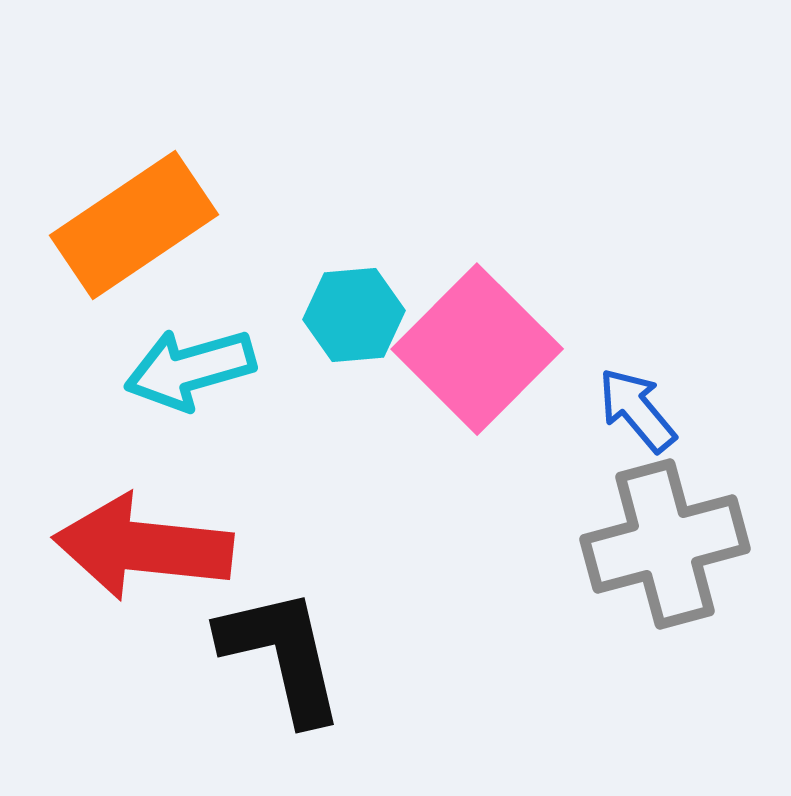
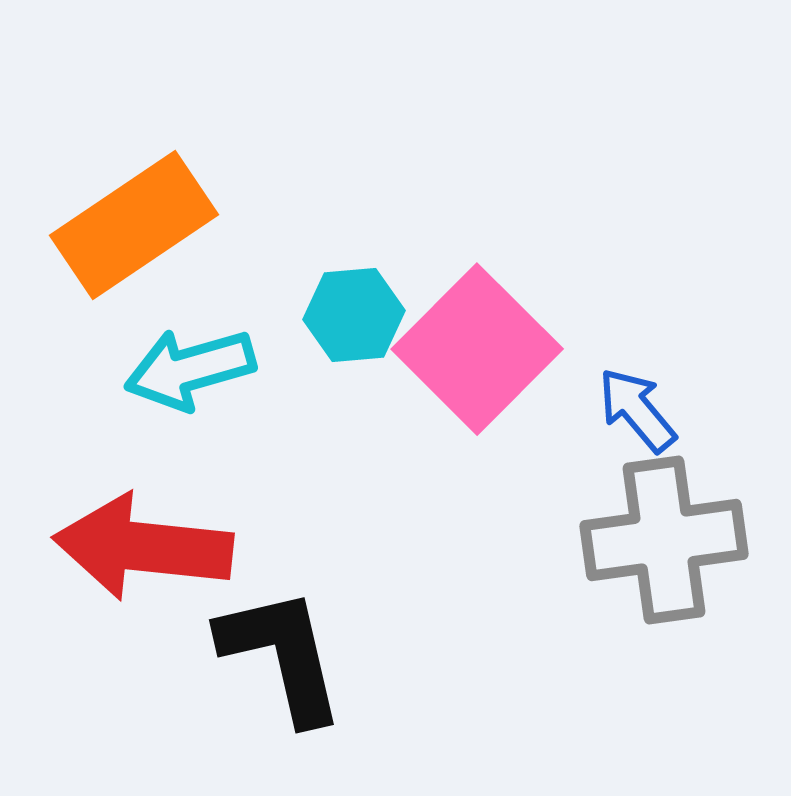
gray cross: moved 1 px left, 4 px up; rotated 7 degrees clockwise
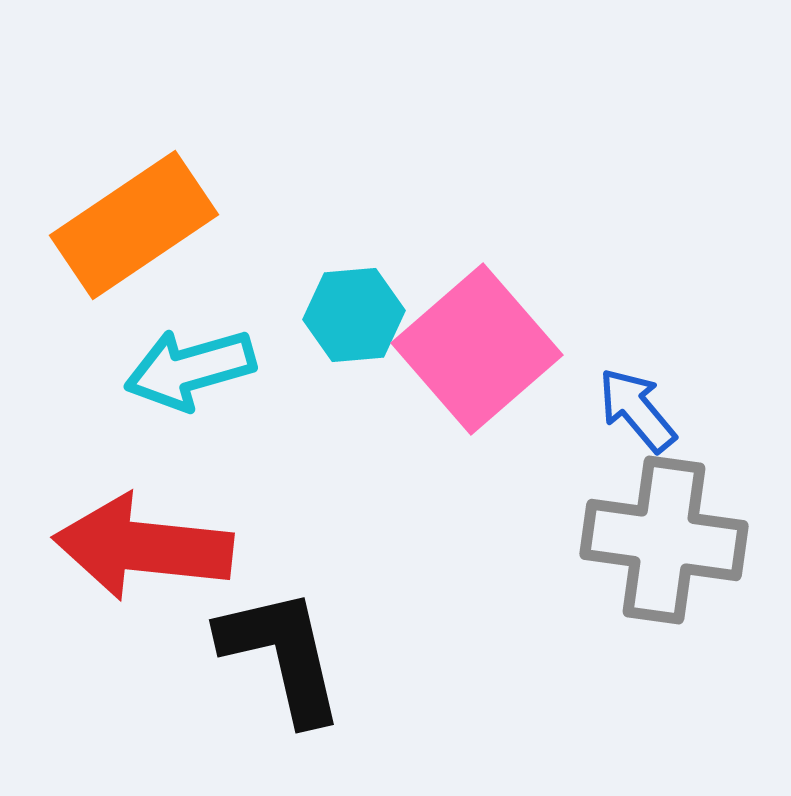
pink square: rotated 4 degrees clockwise
gray cross: rotated 16 degrees clockwise
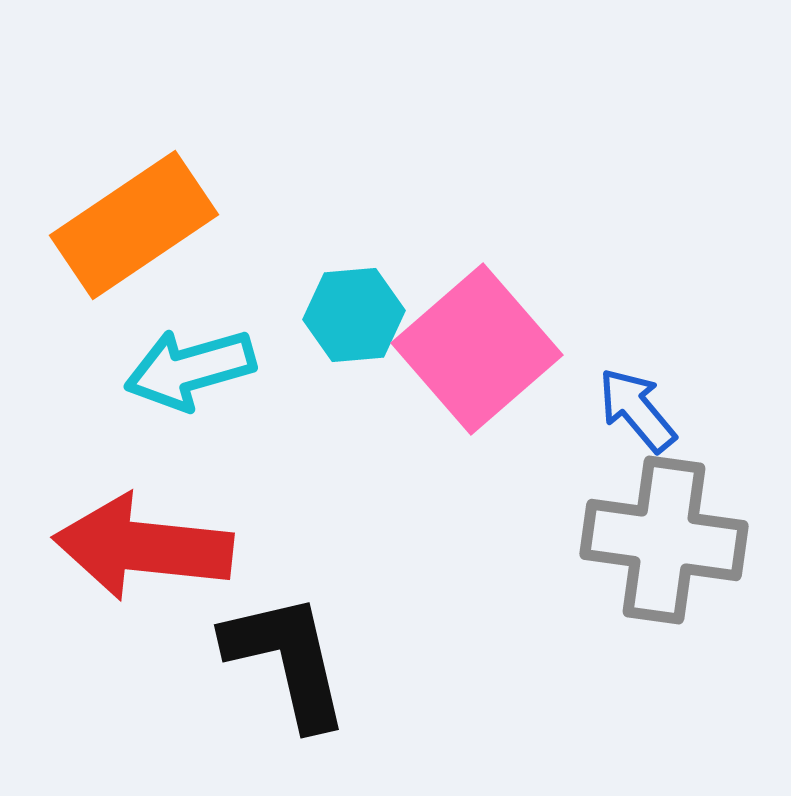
black L-shape: moved 5 px right, 5 px down
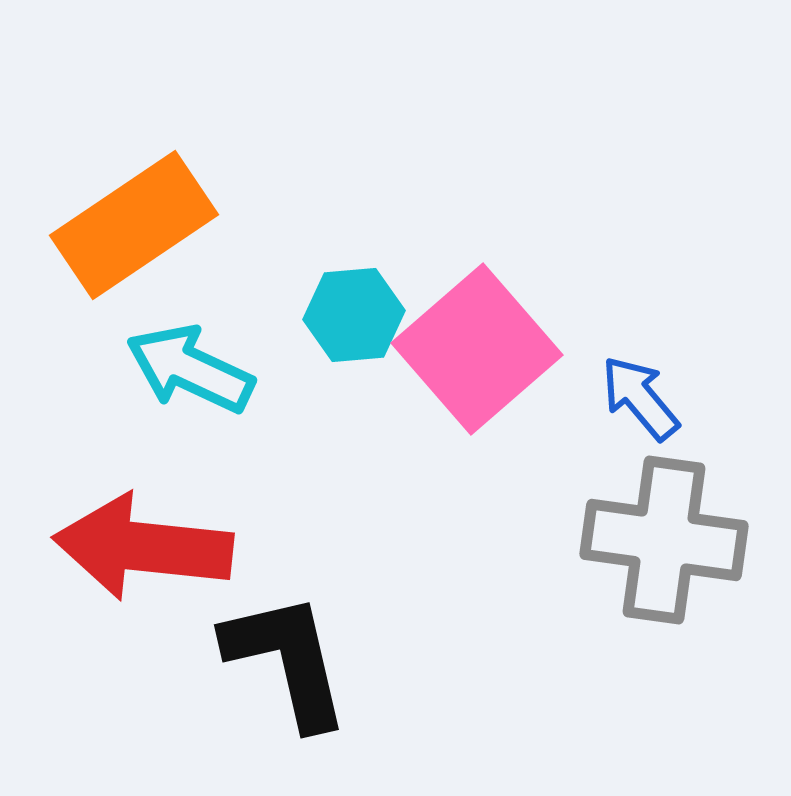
cyan arrow: rotated 41 degrees clockwise
blue arrow: moved 3 px right, 12 px up
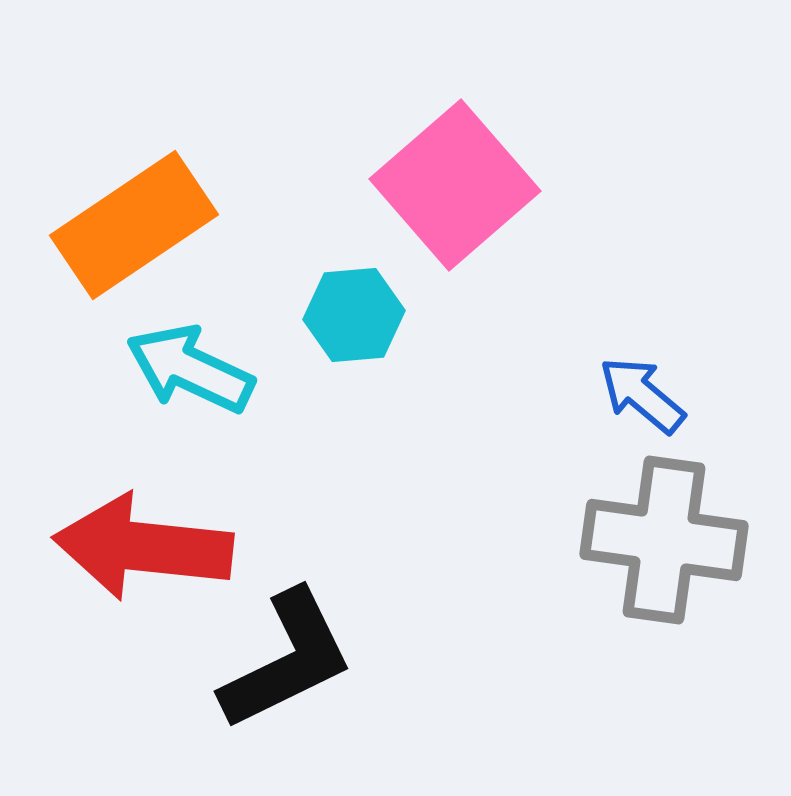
pink square: moved 22 px left, 164 px up
blue arrow: moved 2 px right, 3 px up; rotated 10 degrees counterclockwise
black L-shape: rotated 77 degrees clockwise
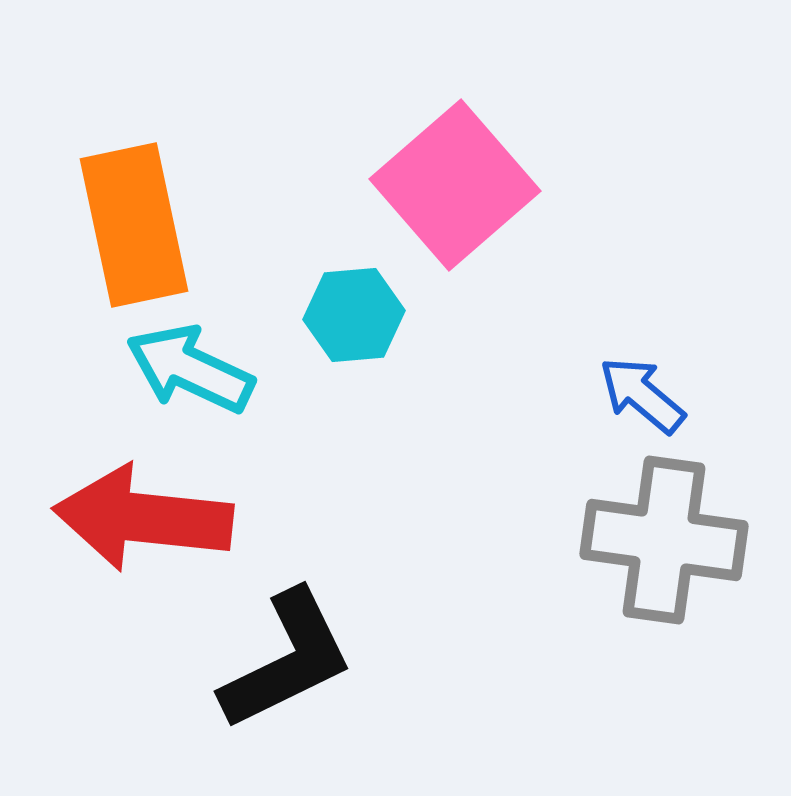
orange rectangle: rotated 68 degrees counterclockwise
red arrow: moved 29 px up
